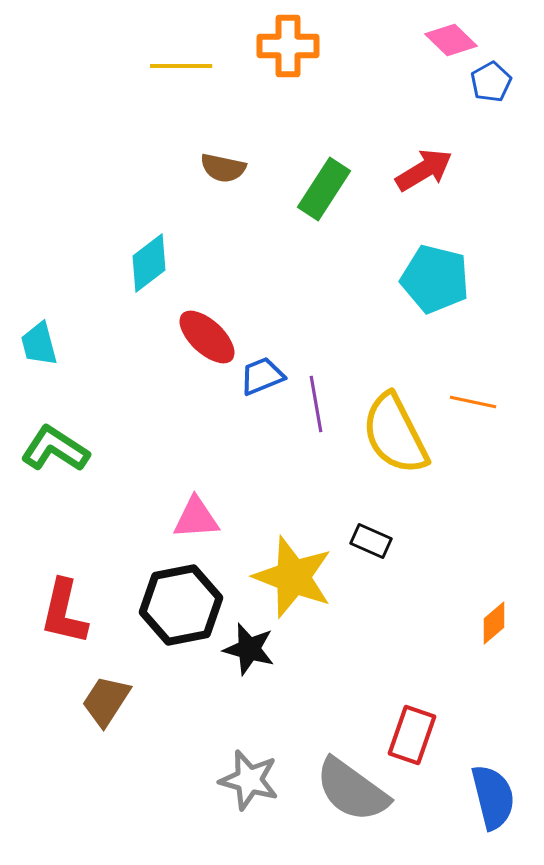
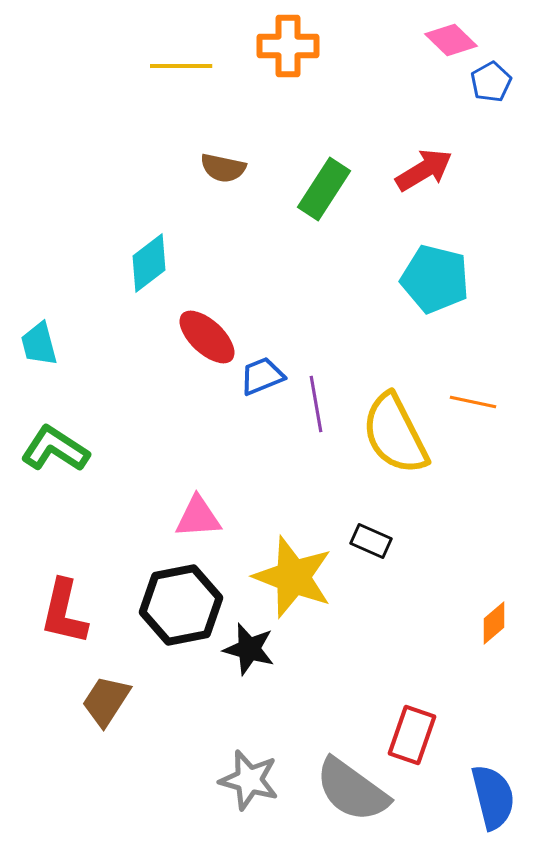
pink triangle: moved 2 px right, 1 px up
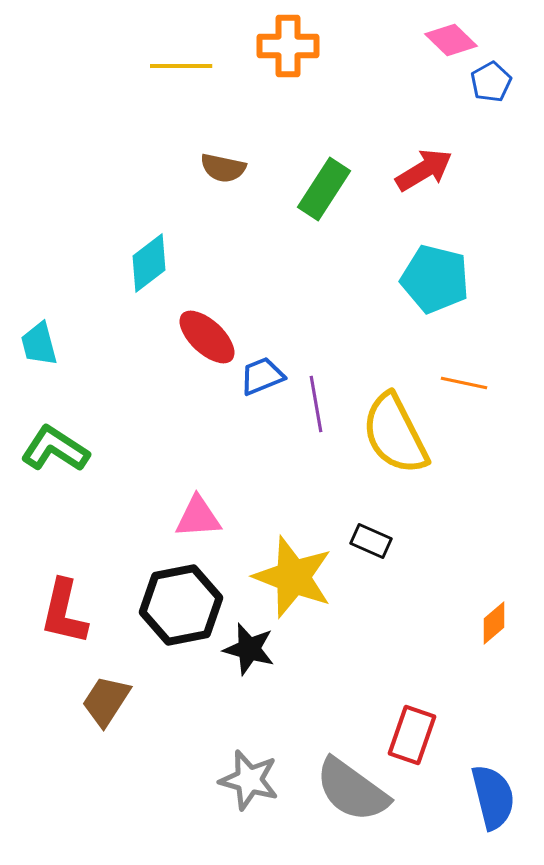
orange line: moved 9 px left, 19 px up
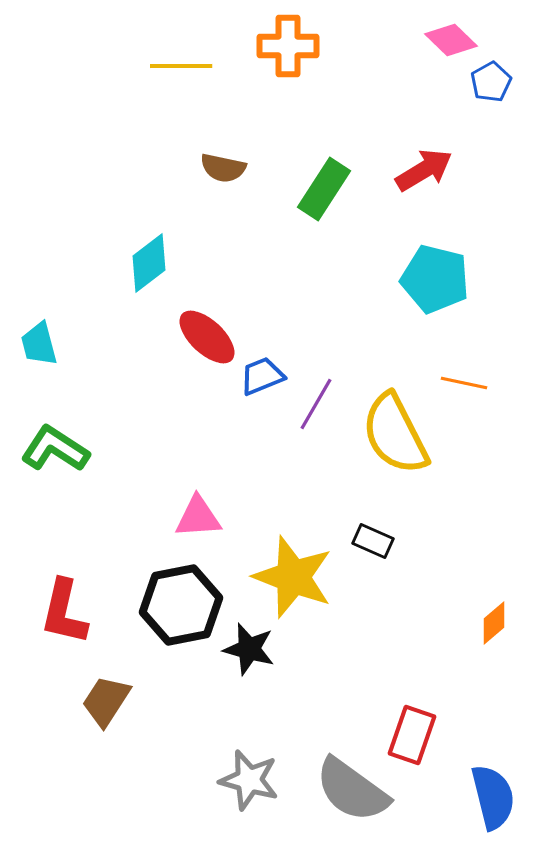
purple line: rotated 40 degrees clockwise
black rectangle: moved 2 px right
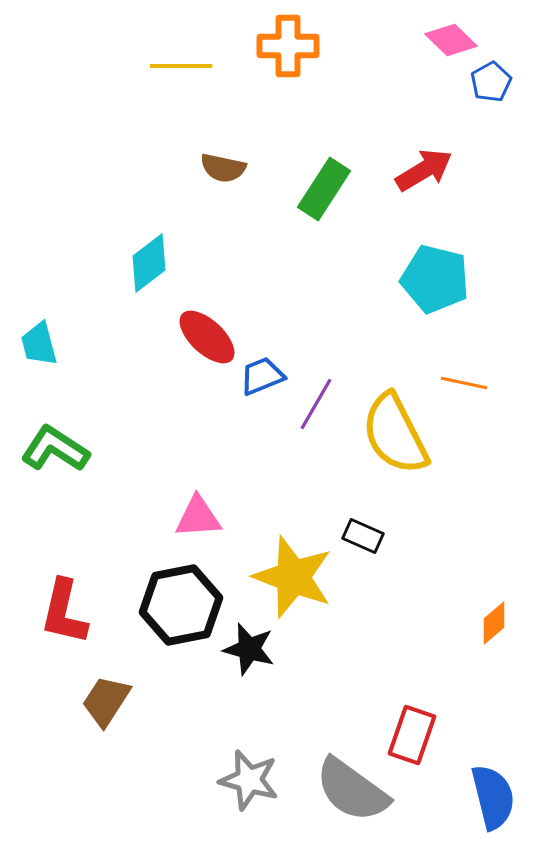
black rectangle: moved 10 px left, 5 px up
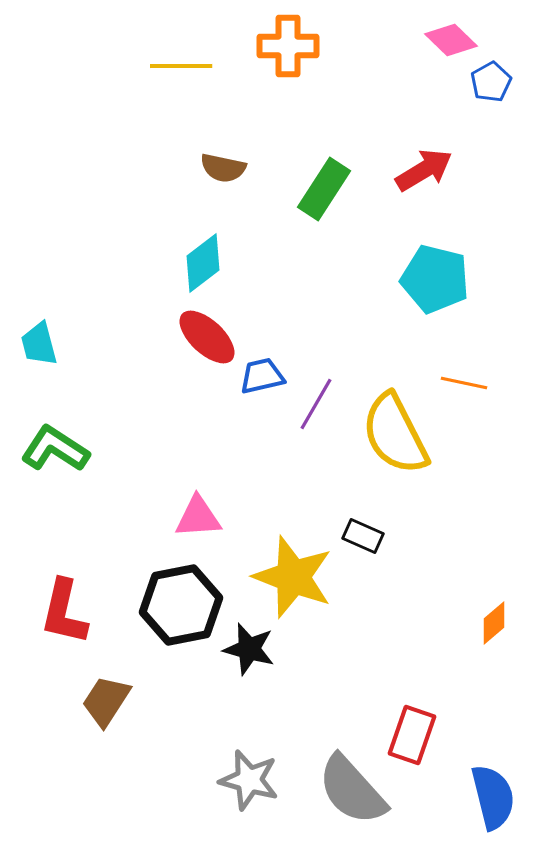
cyan diamond: moved 54 px right
blue trapezoid: rotated 9 degrees clockwise
gray semicircle: rotated 12 degrees clockwise
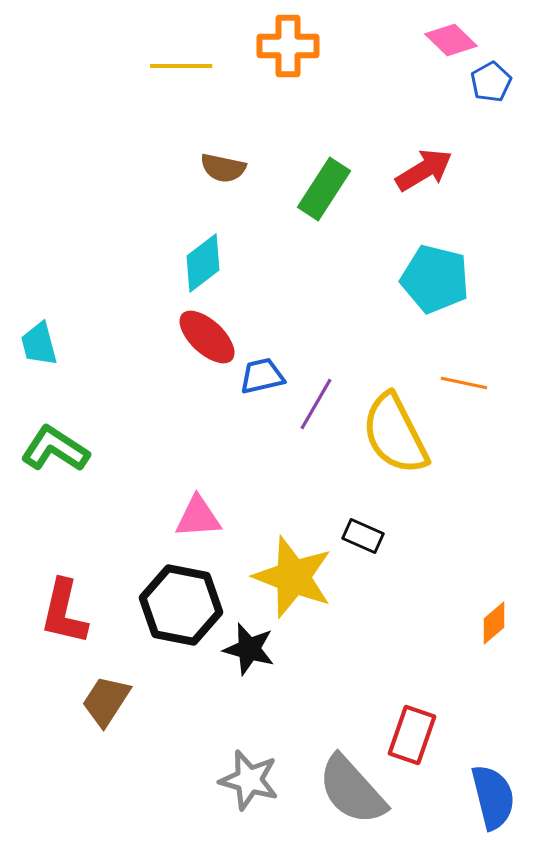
black hexagon: rotated 22 degrees clockwise
